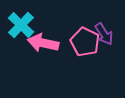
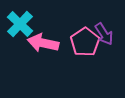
cyan cross: moved 1 px left, 1 px up
pink pentagon: rotated 12 degrees clockwise
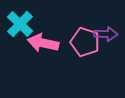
purple arrow: moved 2 px right; rotated 55 degrees counterclockwise
pink pentagon: rotated 20 degrees counterclockwise
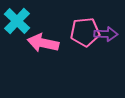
cyan cross: moved 3 px left, 3 px up
pink pentagon: moved 10 px up; rotated 24 degrees counterclockwise
